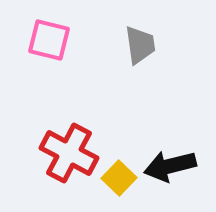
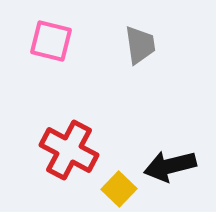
pink square: moved 2 px right, 1 px down
red cross: moved 3 px up
yellow square: moved 11 px down
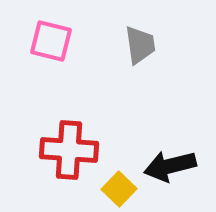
red cross: rotated 24 degrees counterclockwise
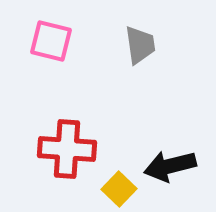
red cross: moved 2 px left, 1 px up
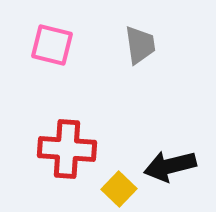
pink square: moved 1 px right, 4 px down
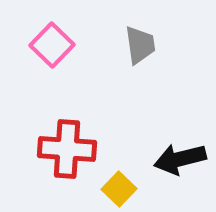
pink square: rotated 30 degrees clockwise
black arrow: moved 10 px right, 7 px up
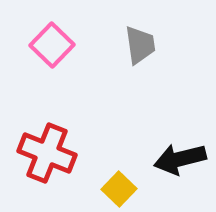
red cross: moved 20 px left, 4 px down; rotated 18 degrees clockwise
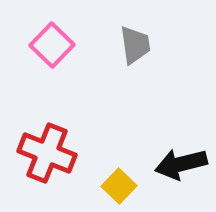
gray trapezoid: moved 5 px left
black arrow: moved 1 px right, 5 px down
yellow square: moved 3 px up
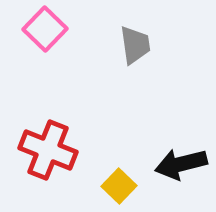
pink square: moved 7 px left, 16 px up
red cross: moved 1 px right, 3 px up
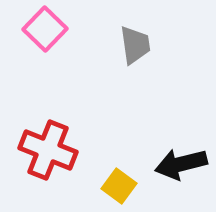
yellow square: rotated 8 degrees counterclockwise
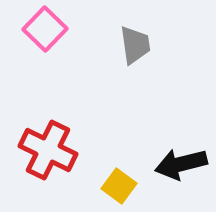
red cross: rotated 4 degrees clockwise
